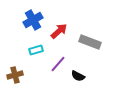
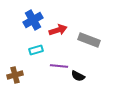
red arrow: moved 1 px left, 1 px up; rotated 24 degrees clockwise
gray rectangle: moved 1 px left, 2 px up
purple line: moved 1 px right, 2 px down; rotated 54 degrees clockwise
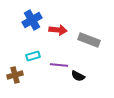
blue cross: moved 1 px left
red arrow: rotated 24 degrees clockwise
cyan rectangle: moved 3 px left, 6 px down
purple line: moved 1 px up
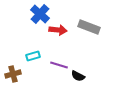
blue cross: moved 8 px right, 6 px up; rotated 18 degrees counterclockwise
gray rectangle: moved 13 px up
purple line: rotated 12 degrees clockwise
brown cross: moved 2 px left, 1 px up
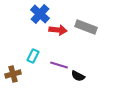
gray rectangle: moved 3 px left
cyan rectangle: rotated 48 degrees counterclockwise
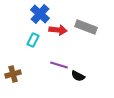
cyan rectangle: moved 16 px up
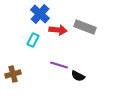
gray rectangle: moved 1 px left
